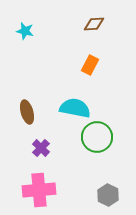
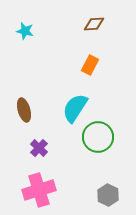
cyan semicircle: rotated 68 degrees counterclockwise
brown ellipse: moved 3 px left, 2 px up
green circle: moved 1 px right
purple cross: moved 2 px left
pink cross: rotated 12 degrees counterclockwise
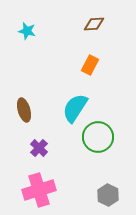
cyan star: moved 2 px right
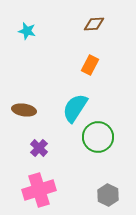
brown ellipse: rotated 65 degrees counterclockwise
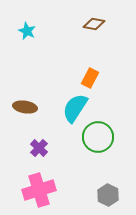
brown diamond: rotated 15 degrees clockwise
cyan star: rotated 12 degrees clockwise
orange rectangle: moved 13 px down
brown ellipse: moved 1 px right, 3 px up
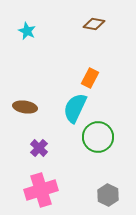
cyan semicircle: rotated 8 degrees counterclockwise
pink cross: moved 2 px right
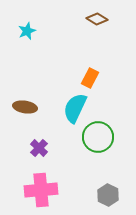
brown diamond: moved 3 px right, 5 px up; rotated 20 degrees clockwise
cyan star: rotated 24 degrees clockwise
pink cross: rotated 12 degrees clockwise
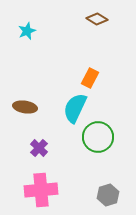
gray hexagon: rotated 15 degrees clockwise
